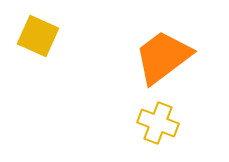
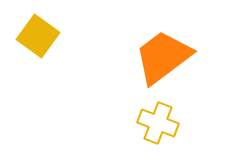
yellow square: rotated 12 degrees clockwise
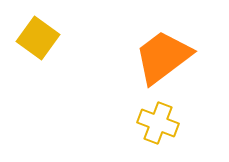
yellow square: moved 2 px down
